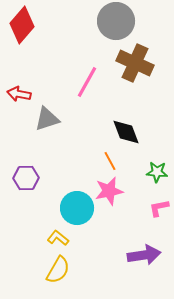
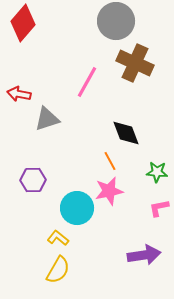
red diamond: moved 1 px right, 2 px up
black diamond: moved 1 px down
purple hexagon: moved 7 px right, 2 px down
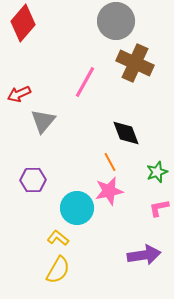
pink line: moved 2 px left
red arrow: rotated 35 degrees counterclockwise
gray triangle: moved 4 px left, 2 px down; rotated 32 degrees counterclockwise
orange line: moved 1 px down
green star: rotated 25 degrees counterclockwise
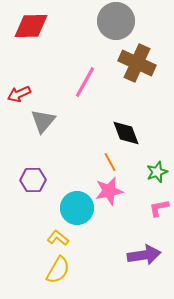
red diamond: moved 8 px right, 3 px down; rotated 48 degrees clockwise
brown cross: moved 2 px right
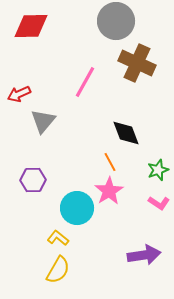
green star: moved 1 px right, 2 px up
pink star: rotated 20 degrees counterclockwise
pink L-shape: moved 5 px up; rotated 135 degrees counterclockwise
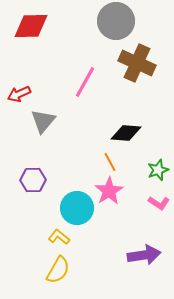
black diamond: rotated 64 degrees counterclockwise
yellow L-shape: moved 1 px right, 1 px up
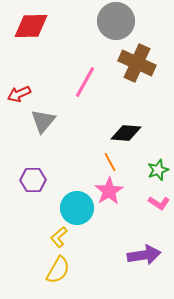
yellow L-shape: rotated 80 degrees counterclockwise
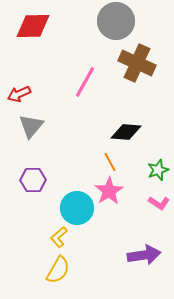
red diamond: moved 2 px right
gray triangle: moved 12 px left, 5 px down
black diamond: moved 1 px up
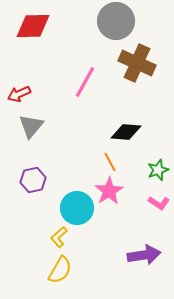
purple hexagon: rotated 10 degrees counterclockwise
yellow semicircle: moved 2 px right
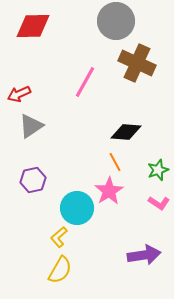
gray triangle: rotated 16 degrees clockwise
orange line: moved 5 px right
